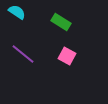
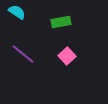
green rectangle: rotated 42 degrees counterclockwise
pink square: rotated 18 degrees clockwise
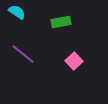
pink square: moved 7 px right, 5 px down
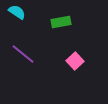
pink square: moved 1 px right
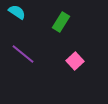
green rectangle: rotated 48 degrees counterclockwise
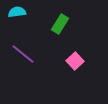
cyan semicircle: rotated 42 degrees counterclockwise
green rectangle: moved 1 px left, 2 px down
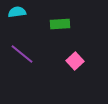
green rectangle: rotated 54 degrees clockwise
purple line: moved 1 px left
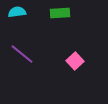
green rectangle: moved 11 px up
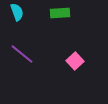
cyan semicircle: rotated 78 degrees clockwise
